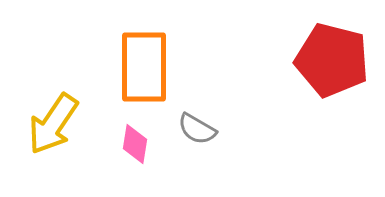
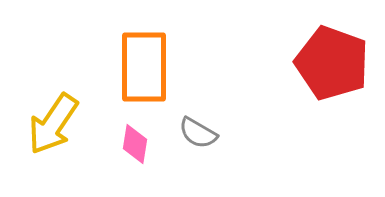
red pentagon: moved 3 px down; rotated 6 degrees clockwise
gray semicircle: moved 1 px right, 4 px down
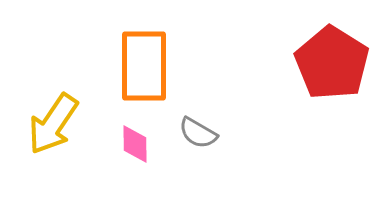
red pentagon: rotated 12 degrees clockwise
orange rectangle: moved 1 px up
pink diamond: rotated 9 degrees counterclockwise
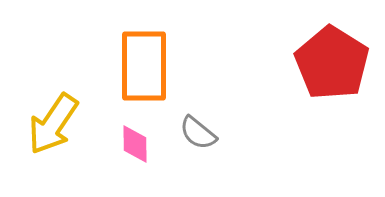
gray semicircle: rotated 9 degrees clockwise
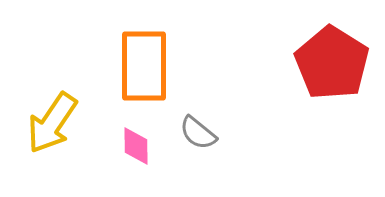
yellow arrow: moved 1 px left, 1 px up
pink diamond: moved 1 px right, 2 px down
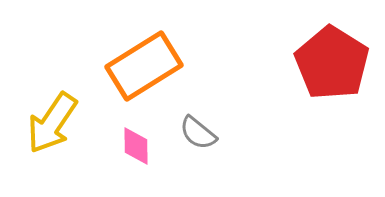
orange rectangle: rotated 58 degrees clockwise
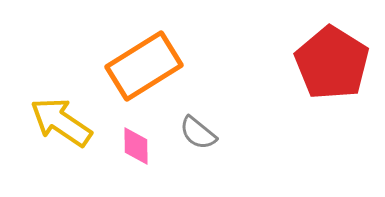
yellow arrow: moved 9 px right, 1 px up; rotated 90 degrees clockwise
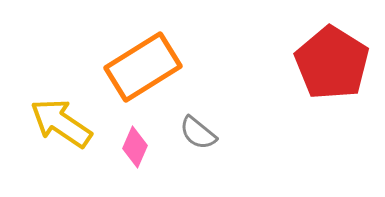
orange rectangle: moved 1 px left, 1 px down
yellow arrow: moved 1 px down
pink diamond: moved 1 px left, 1 px down; rotated 24 degrees clockwise
